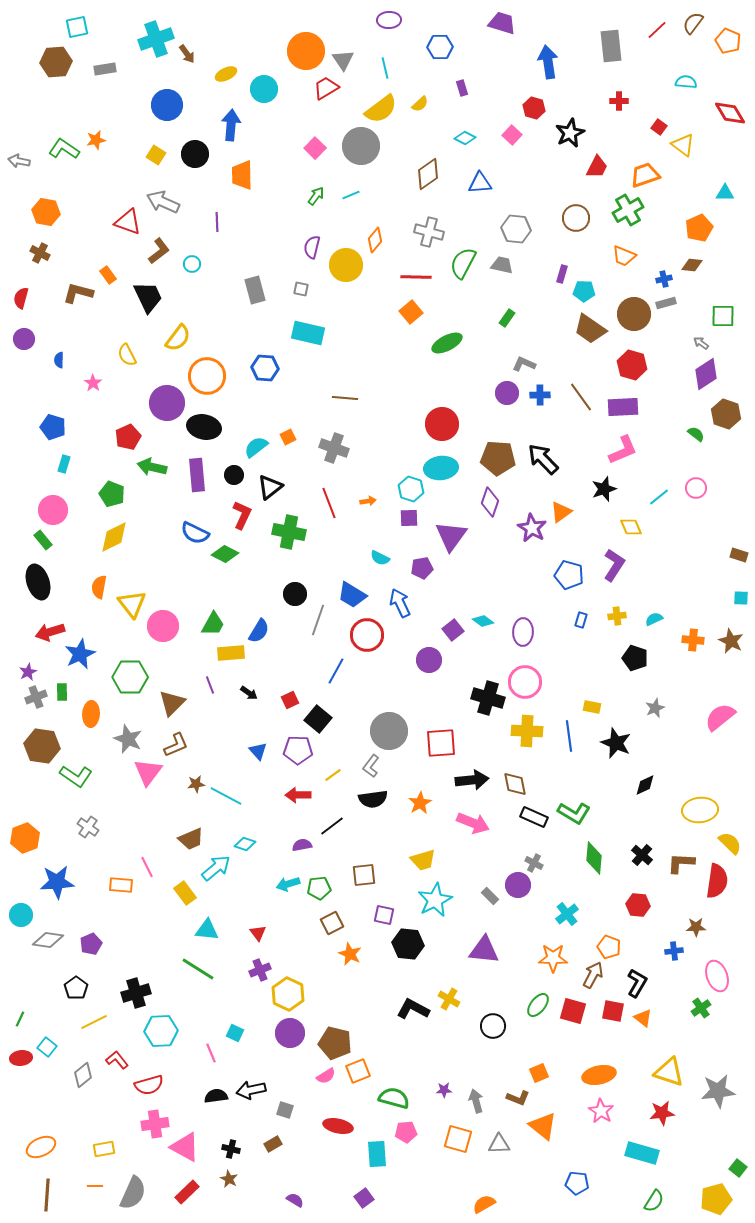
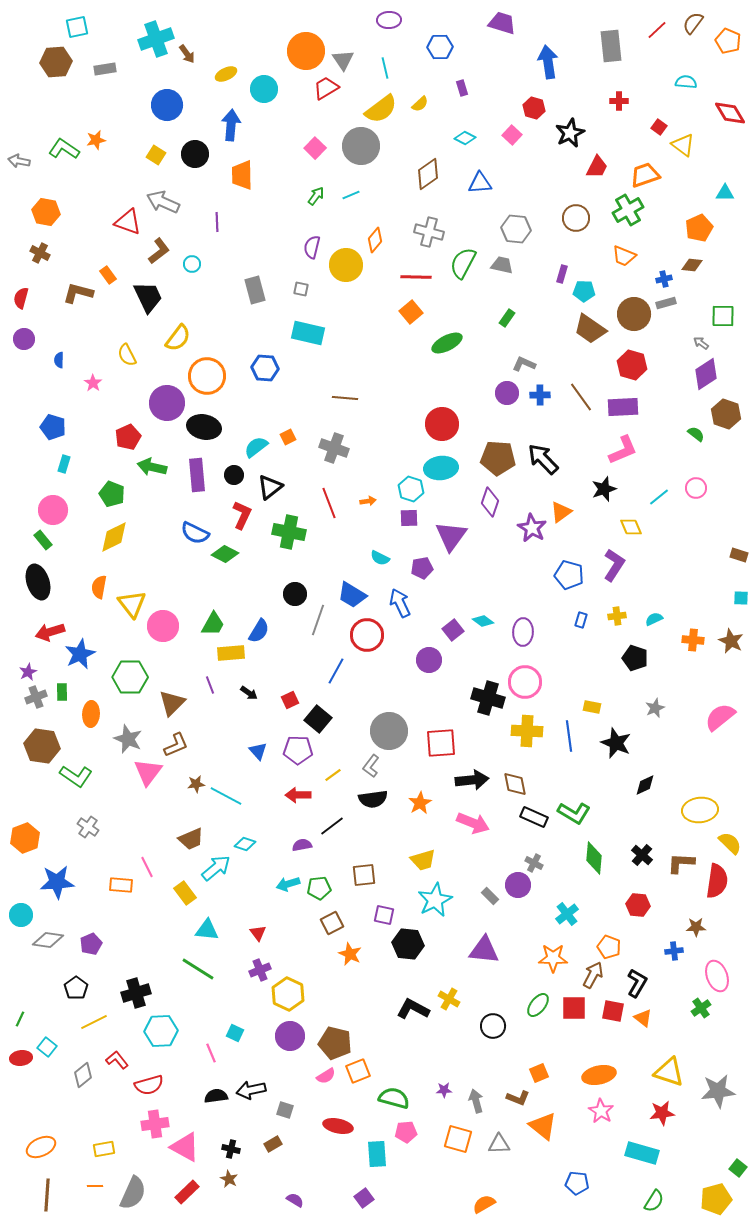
red square at (573, 1011): moved 1 px right, 3 px up; rotated 16 degrees counterclockwise
purple circle at (290, 1033): moved 3 px down
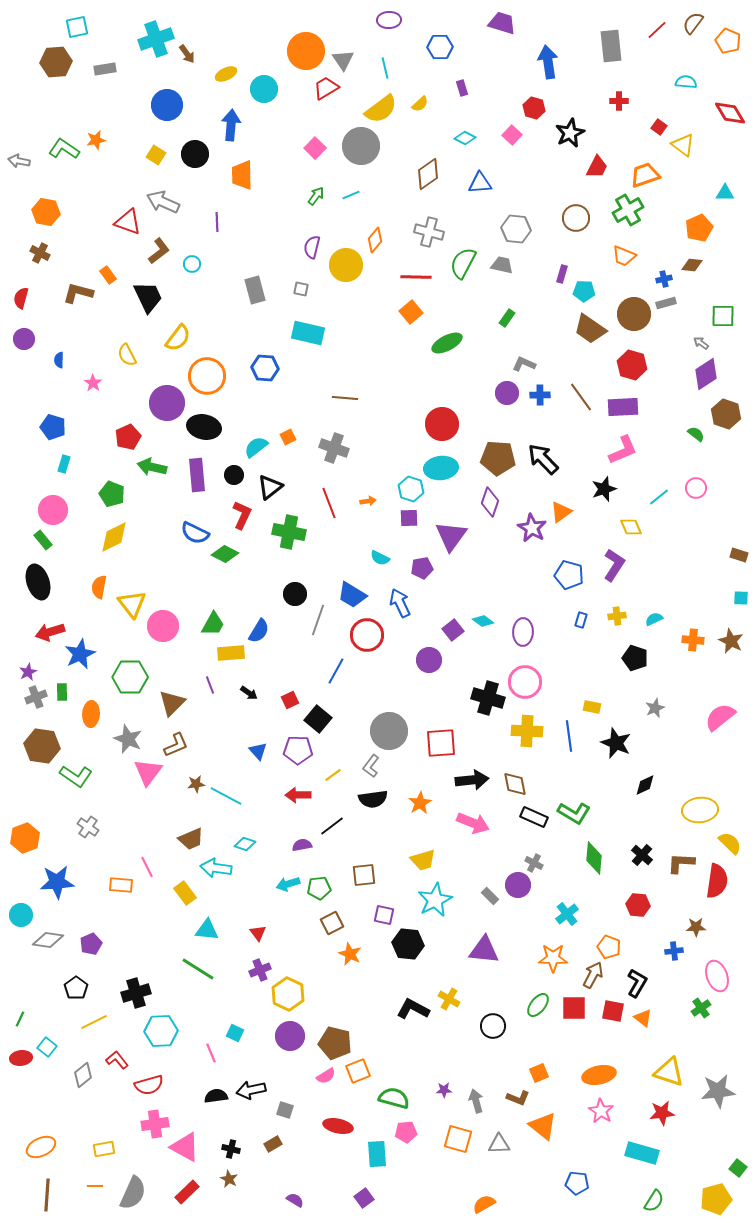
cyan arrow at (216, 868): rotated 132 degrees counterclockwise
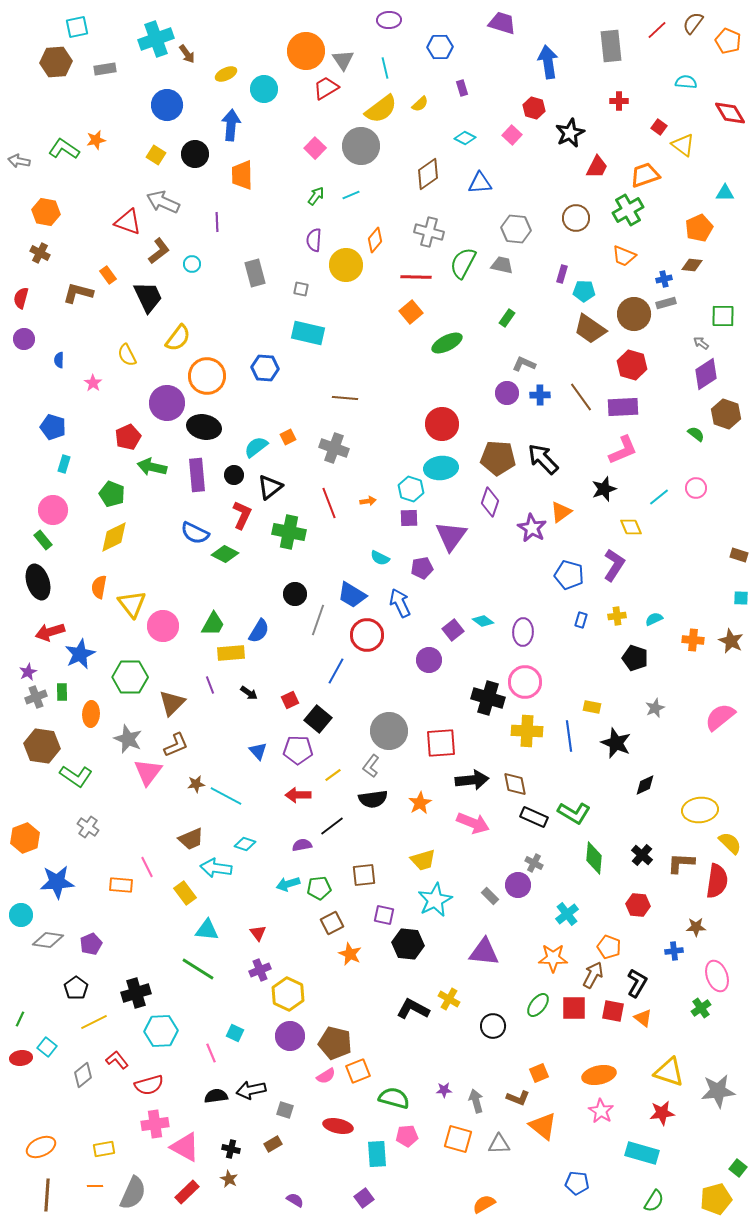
purple semicircle at (312, 247): moved 2 px right, 7 px up; rotated 10 degrees counterclockwise
gray rectangle at (255, 290): moved 17 px up
purple triangle at (484, 950): moved 2 px down
pink pentagon at (406, 1132): moved 1 px right, 4 px down
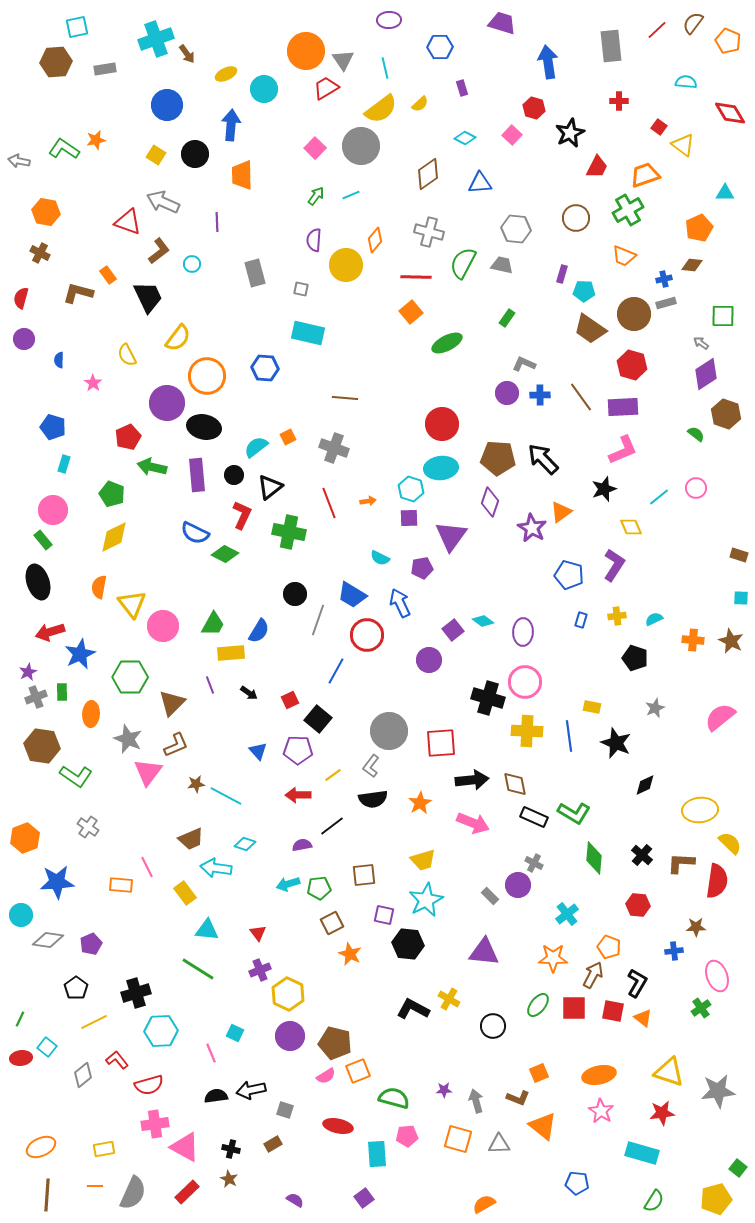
cyan star at (435, 900): moved 9 px left
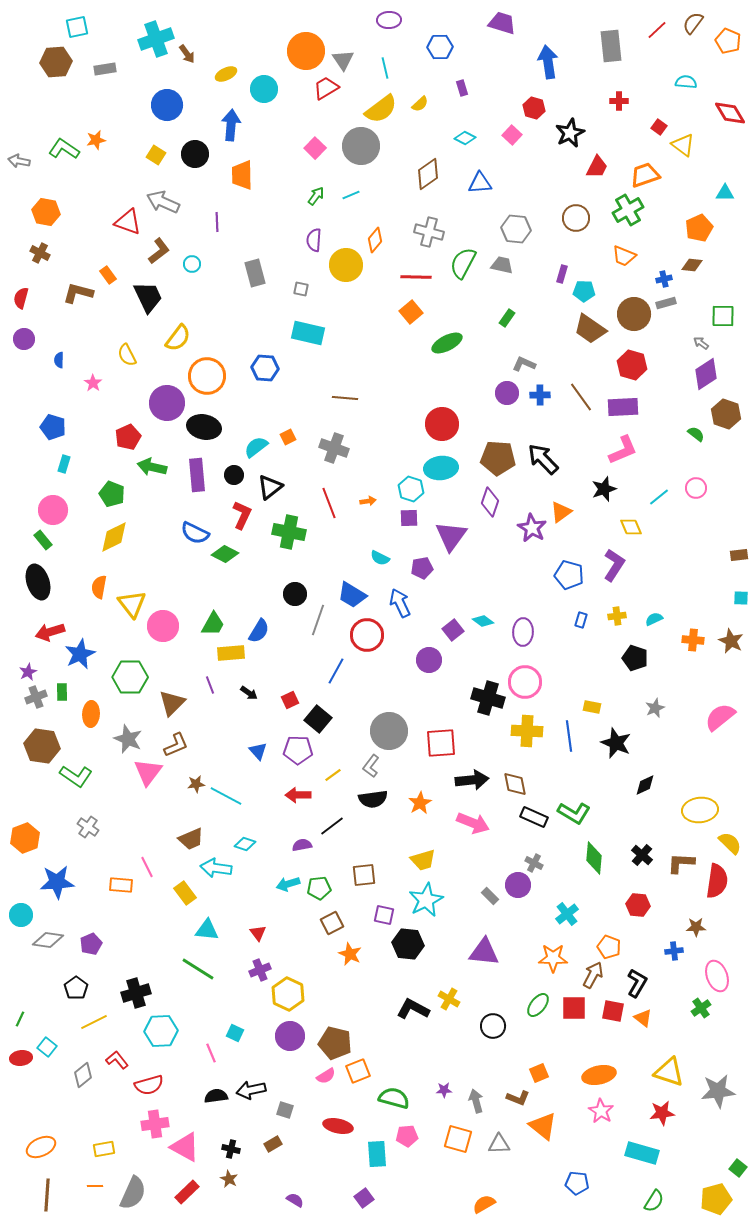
brown rectangle at (739, 555): rotated 24 degrees counterclockwise
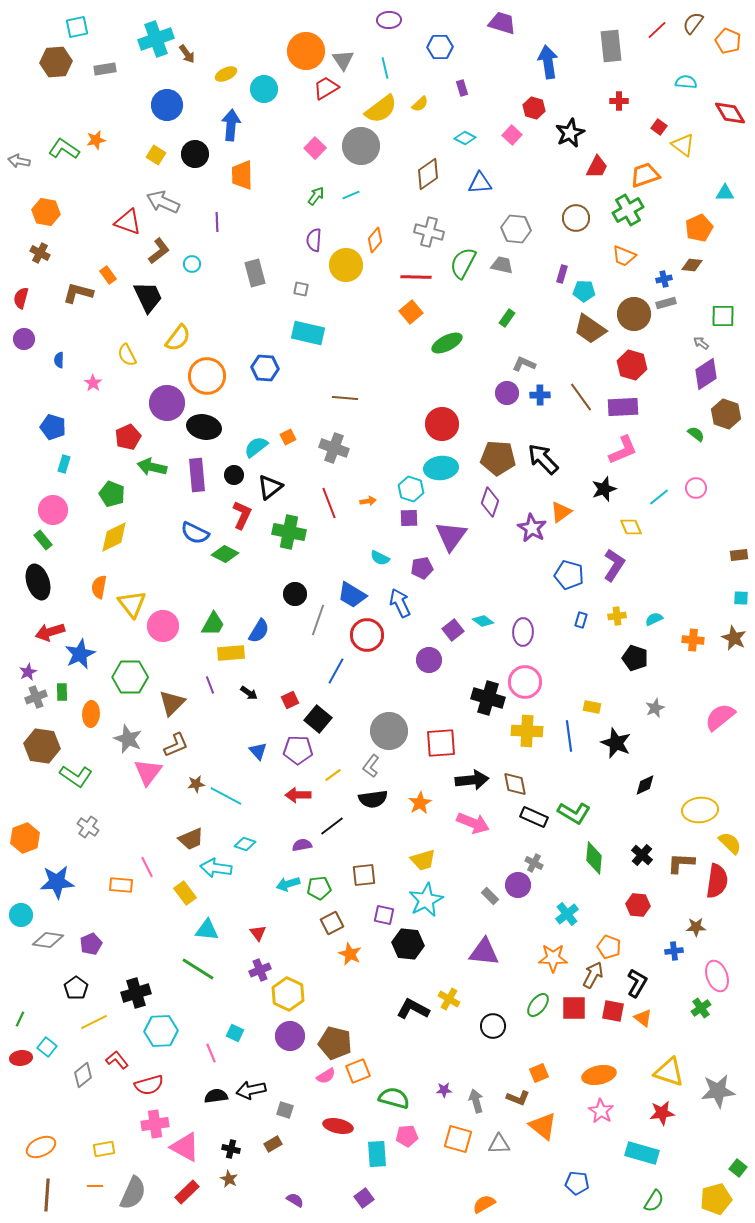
brown star at (731, 641): moved 3 px right, 3 px up
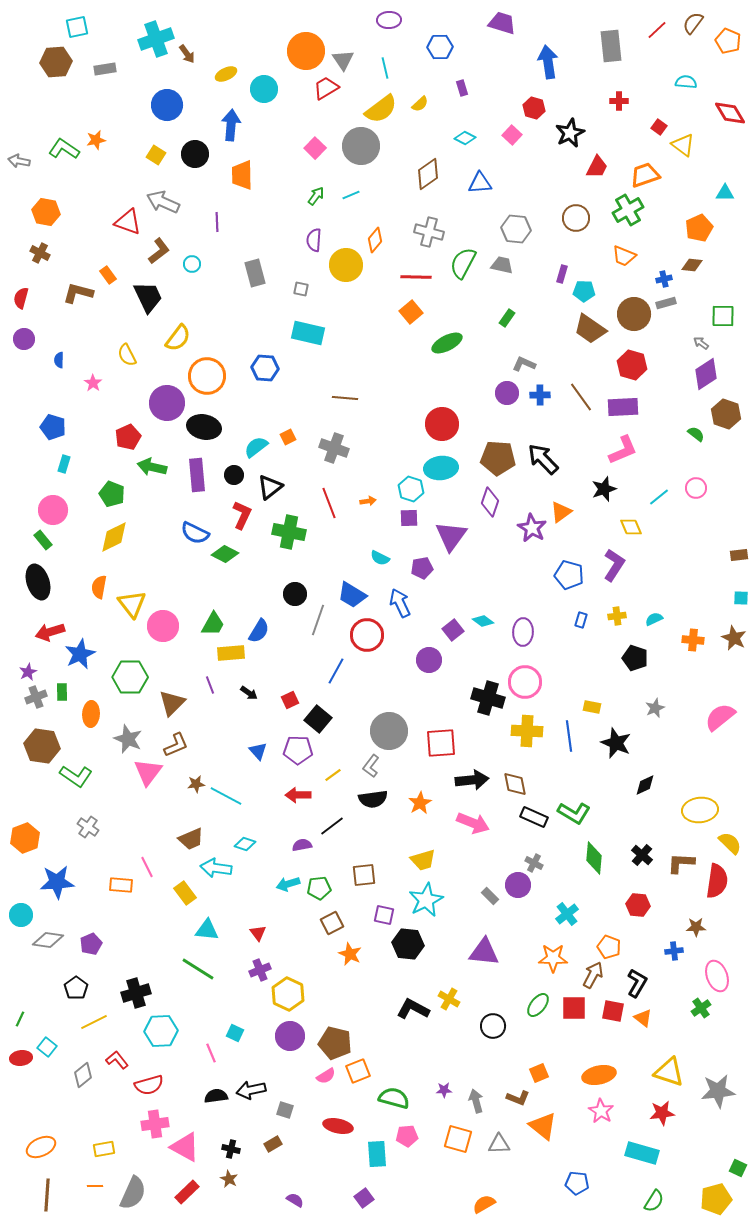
green square at (738, 1168): rotated 12 degrees counterclockwise
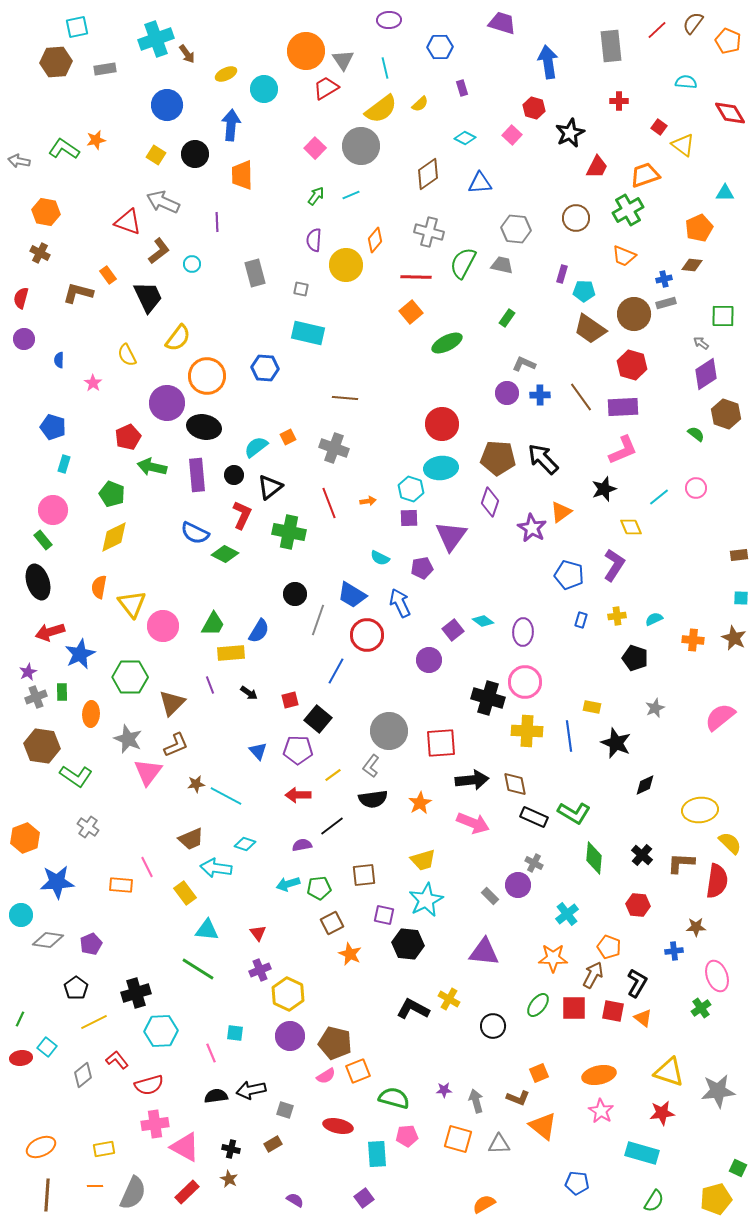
red square at (290, 700): rotated 12 degrees clockwise
cyan square at (235, 1033): rotated 18 degrees counterclockwise
